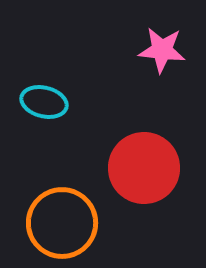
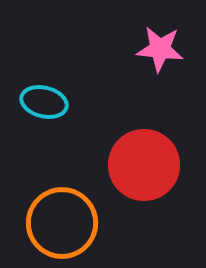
pink star: moved 2 px left, 1 px up
red circle: moved 3 px up
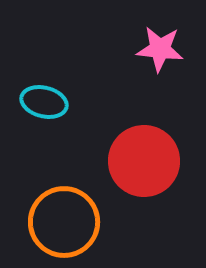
red circle: moved 4 px up
orange circle: moved 2 px right, 1 px up
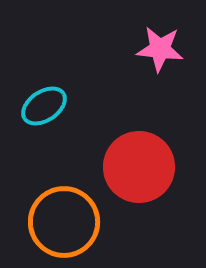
cyan ellipse: moved 4 px down; rotated 48 degrees counterclockwise
red circle: moved 5 px left, 6 px down
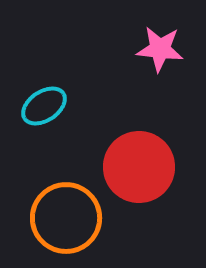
orange circle: moved 2 px right, 4 px up
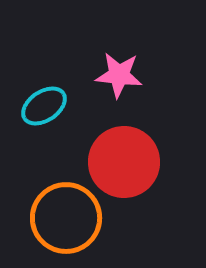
pink star: moved 41 px left, 26 px down
red circle: moved 15 px left, 5 px up
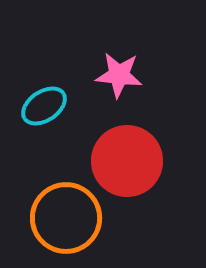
red circle: moved 3 px right, 1 px up
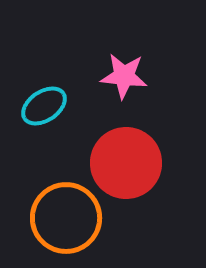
pink star: moved 5 px right, 1 px down
red circle: moved 1 px left, 2 px down
